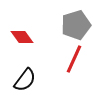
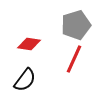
red diamond: moved 7 px right, 7 px down; rotated 45 degrees counterclockwise
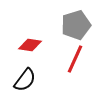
red diamond: moved 1 px right, 1 px down
red line: moved 1 px right
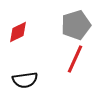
red diamond: moved 12 px left, 13 px up; rotated 35 degrees counterclockwise
black semicircle: rotated 45 degrees clockwise
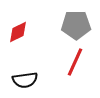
gray pentagon: rotated 16 degrees clockwise
red line: moved 3 px down
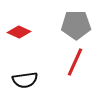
red diamond: moved 1 px right; rotated 50 degrees clockwise
